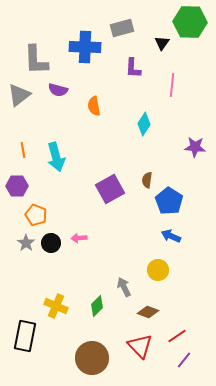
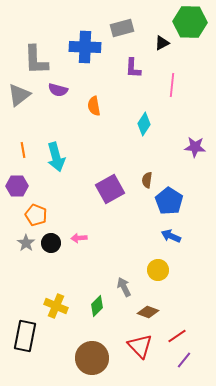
black triangle: rotated 28 degrees clockwise
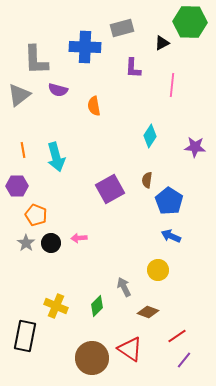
cyan diamond: moved 6 px right, 12 px down
red triangle: moved 10 px left, 3 px down; rotated 12 degrees counterclockwise
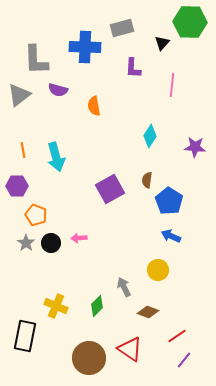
black triangle: rotated 21 degrees counterclockwise
brown circle: moved 3 px left
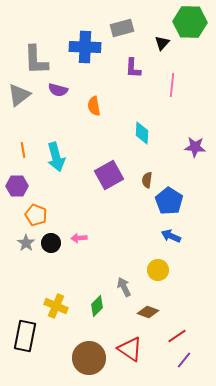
cyan diamond: moved 8 px left, 3 px up; rotated 30 degrees counterclockwise
purple square: moved 1 px left, 14 px up
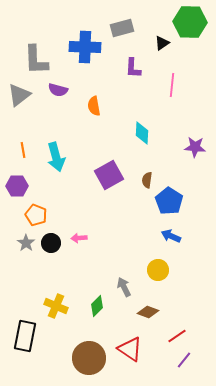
black triangle: rotated 14 degrees clockwise
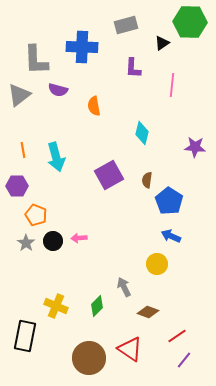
gray rectangle: moved 4 px right, 3 px up
blue cross: moved 3 px left
cyan diamond: rotated 10 degrees clockwise
black circle: moved 2 px right, 2 px up
yellow circle: moved 1 px left, 6 px up
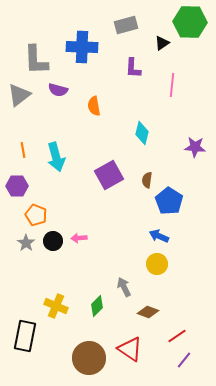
blue arrow: moved 12 px left
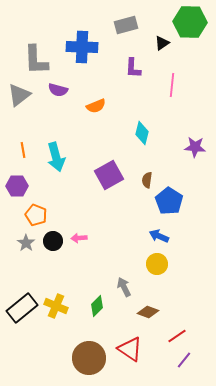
orange semicircle: moved 2 px right; rotated 102 degrees counterclockwise
black rectangle: moved 3 px left, 28 px up; rotated 40 degrees clockwise
